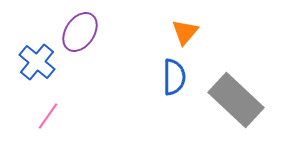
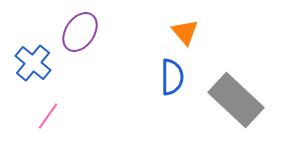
orange triangle: rotated 20 degrees counterclockwise
blue cross: moved 4 px left, 1 px down
blue semicircle: moved 2 px left
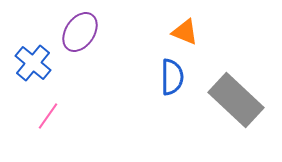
orange triangle: rotated 28 degrees counterclockwise
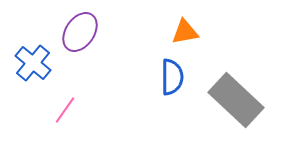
orange triangle: rotated 32 degrees counterclockwise
pink line: moved 17 px right, 6 px up
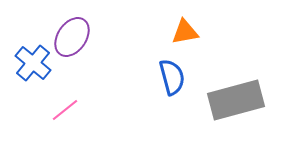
purple ellipse: moved 8 px left, 5 px down
blue semicircle: rotated 15 degrees counterclockwise
gray rectangle: rotated 58 degrees counterclockwise
pink line: rotated 16 degrees clockwise
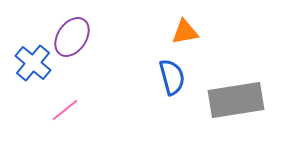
gray rectangle: rotated 6 degrees clockwise
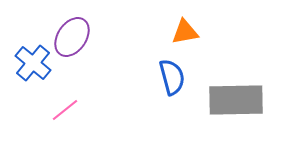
gray rectangle: rotated 8 degrees clockwise
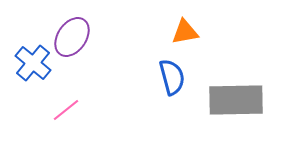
pink line: moved 1 px right
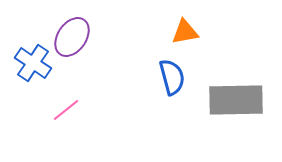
blue cross: rotated 6 degrees counterclockwise
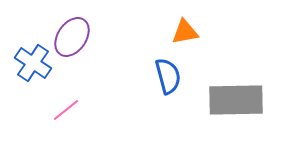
blue semicircle: moved 4 px left, 1 px up
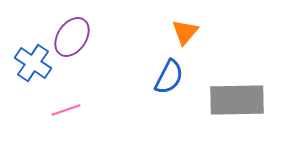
orange triangle: rotated 40 degrees counterclockwise
blue semicircle: moved 1 px right, 1 px down; rotated 42 degrees clockwise
gray rectangle: moved 1 px right
pink line: rotated 20 degrees clockwise
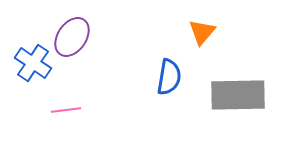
orange triangle: moved 17 px right
blue semicircle: rotated 18 degrees counterclockwise
gray rectangle: moved 1 px right, 5 px up
pink line: rotated 12 degrees clockwise
